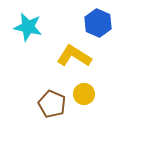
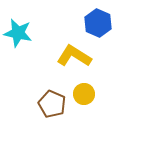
cyan star: moved 10 px left, 6 px down
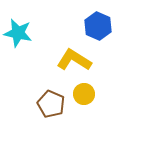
blue hexagon: moved 3 px down
yellow L-shape: moved 4 px down
brown pentagon: moved 1 px left
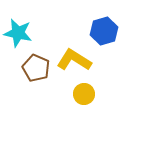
blue hexagon: moved 6 px right, 5 px down; rotated 20 degrees clockwise
brown pentagon: moved 15 px left, 36 px up
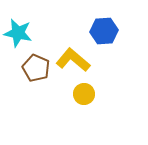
blue hexagon: rotated 12 degrees clockwise
yellow L-shape: moved 1 px left; rotated 8 degrees clockwise
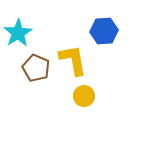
cyan star: rotated 28 degrees clockwise
yellow L-shape: rotated 40 degrees clockwise
yellow circle: moved 2 px down
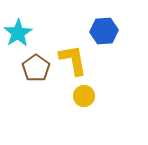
brown pentagon: rotated 12 degrees clockwise
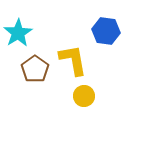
blue hexagon: moved 2 px right; rotated 12 degrees clockwise
brown pentagon: moved 1 px left, 1 px down
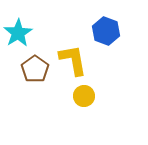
blue hexagon: rotated 12 degrees clockwise
